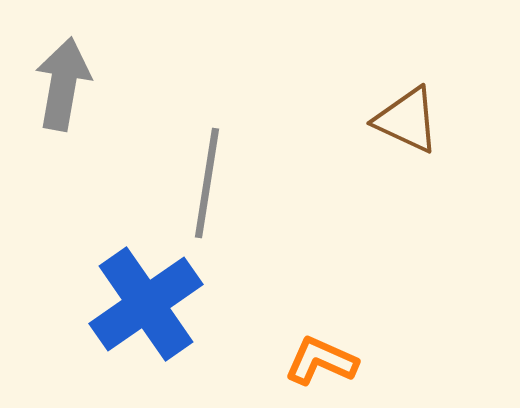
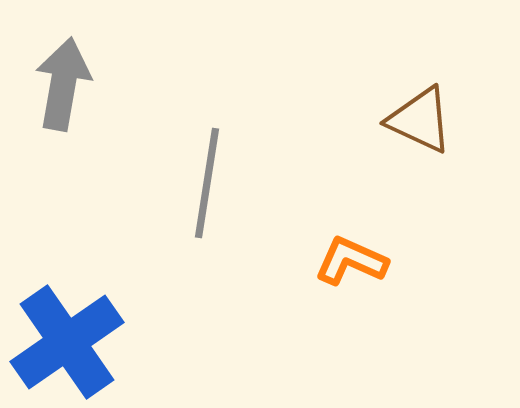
brown triangle: moved 13 px right
blue cross: moved 79 px left, 38 px down
orange L-shape: moved 30 px right, 100 px up
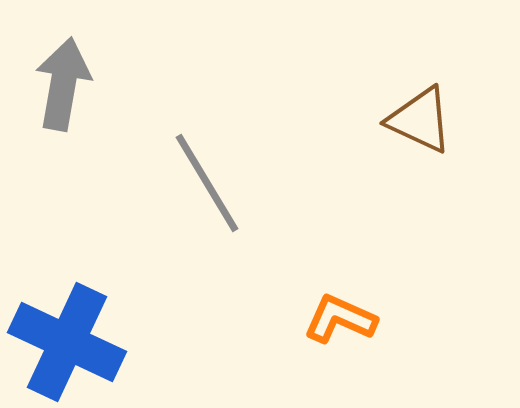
gray line: rotated 40 degrees counterclockwise
orange L-shape: moved 11 px left, 58 px down
blue cross: rotated 30 degrees counterclockwise
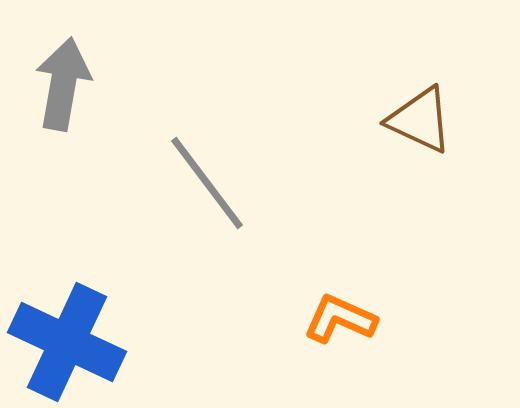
gray line: rotated 6 degrees counterclockwise
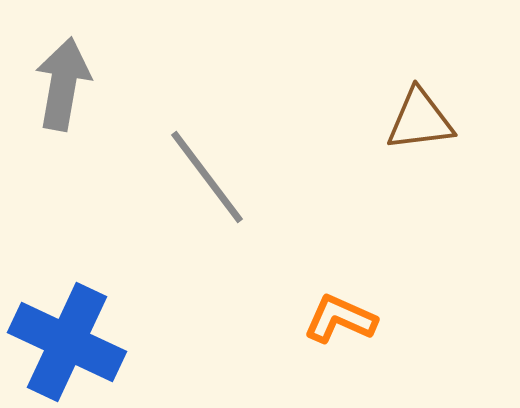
brown triangle: rotated 32 degrees counterclockwise
gray line: moved 6 px up
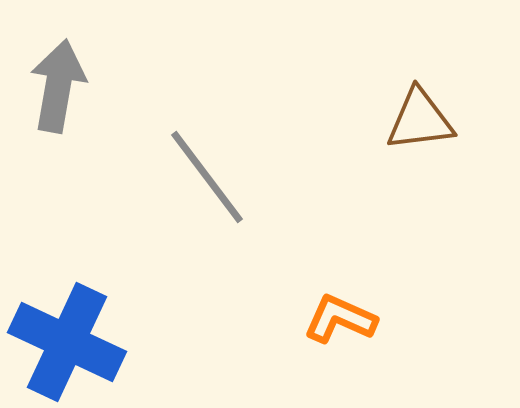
gray arrow: moved 5 px left, 2 px down
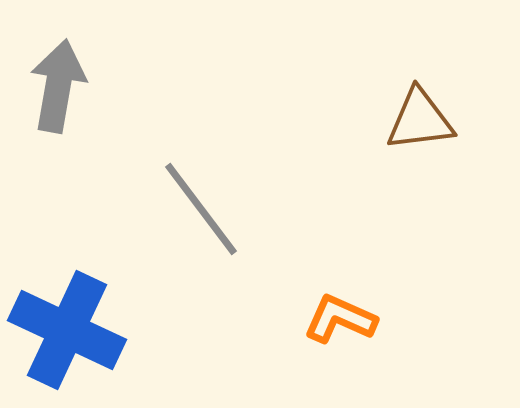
gray line: moved 6 px left, 32 px down
blue cross: moved 12 px up
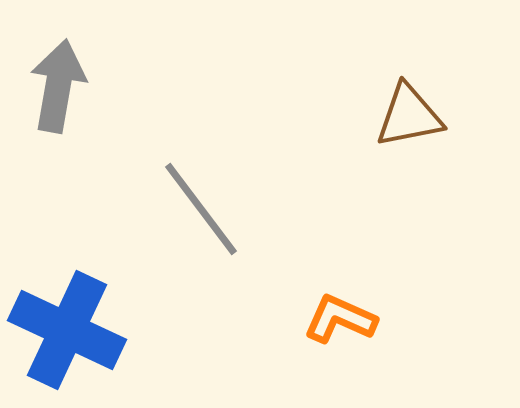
brown triangle: moved 11 px left, 4 px up; rotated 4 degrees counterclockwise
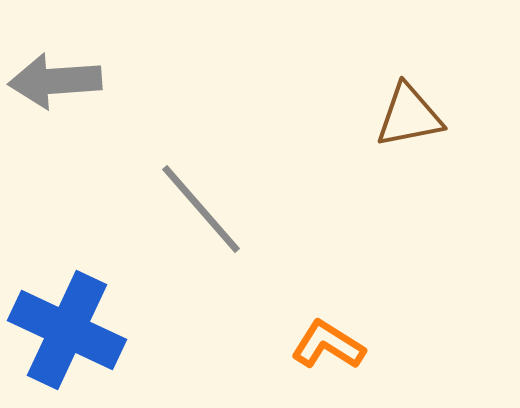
gray arrow: moved 3 px left, 5 px up; rotated 104 degrees counterclockwise
gray line: rotated 4 degrees counterclockwise
orange L-shape: moved 12 px left, 26 px down; rotated 8 degrees clockwise
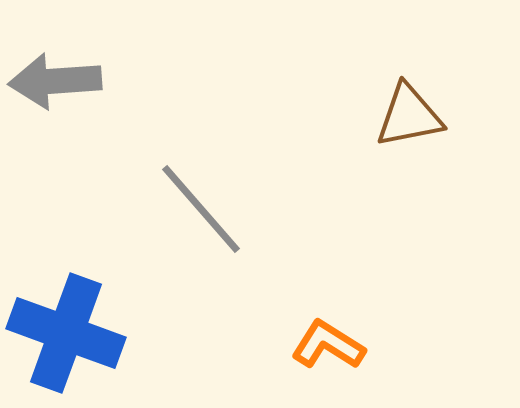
blue cross: moved 1 px left, 3 px down; rotated 5 degrees counterclockwise
